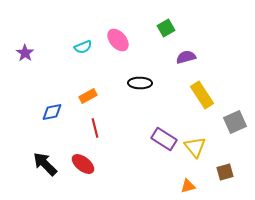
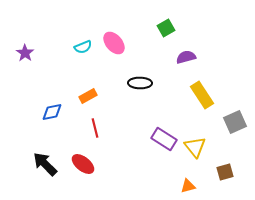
pink ellipse: moved 4 px left, 3 px down
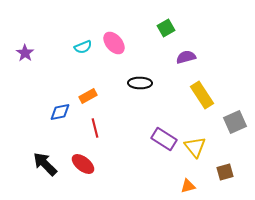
blue diamond: moved 8 px right
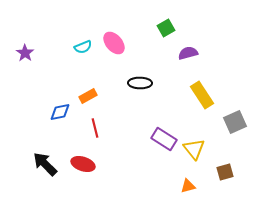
purple semicircle: moved 2 px right, 4 px up
yellow triangle: moved 1 px left, 2 px down
red ellipse: rotated 20 degrees counterclockwise
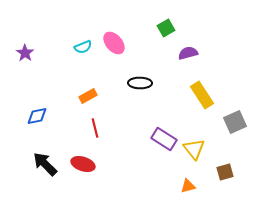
blue diamond: moved 23 px left, 4 px down
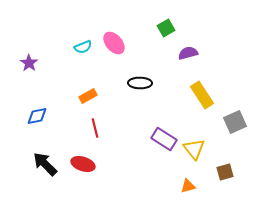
purple star: moved 4 px right, 10 px down
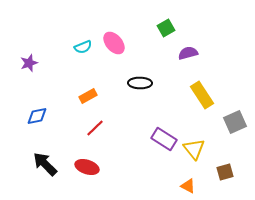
purple star: rotated 18 degrees clockwise
red line: rotated 60 degrees clockwise
red ellipse: moved 4 px right, 3 px down
orange triangle: rotated 42 degrees clockwise
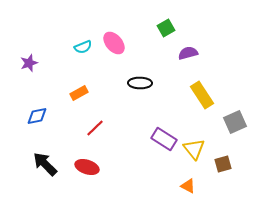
orange rectangle: moved 9 px left, 3 px up
brown square: moved 2 px left, 8 px up
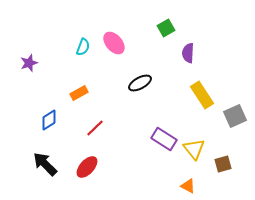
cyan semicircle: rotated 48 degrees counterclockwise
purple semicircle: rotated 72 degrees counterclockwise
black ellipse: rotated 30 degrees counterclockwise
blue diamond: moved 12 px right, 4 px down; rotated 20 degrees counterclockwise
gray square: moved 6 px up
red ellipse: rotated 65 degrees counterclockwise
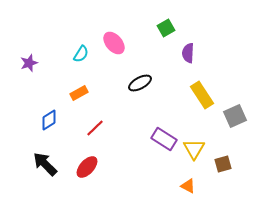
cyan semicircle: moved 2 px left, 7 px down; rotated 12 degrees clockwise
yellow triangle: rotated 10 degrees clockwise
